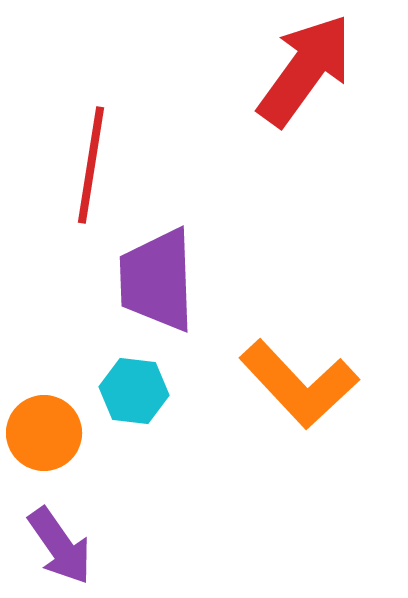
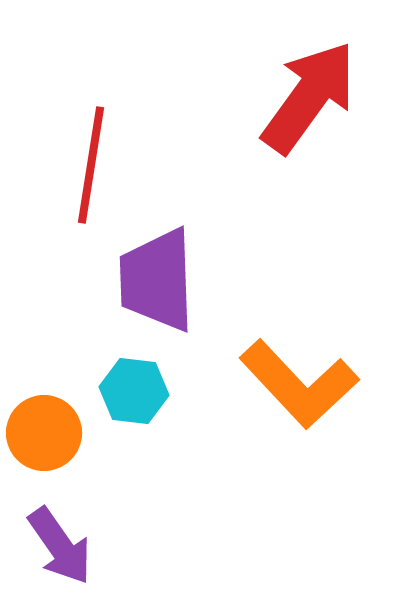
red arrow: moved 4 px right, 27 px down
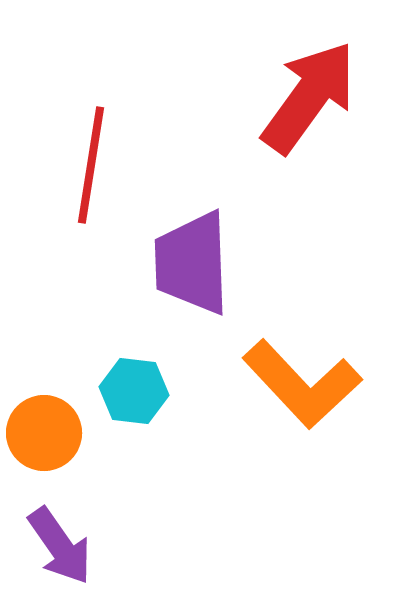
purple trapezoid: moved 35 px right, 17 px up
orange L-shape: moved 3 px right
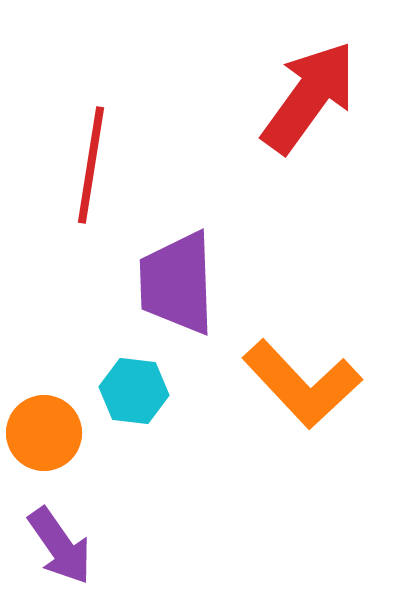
purple trapezoid: moved 15 px left, 20 px down
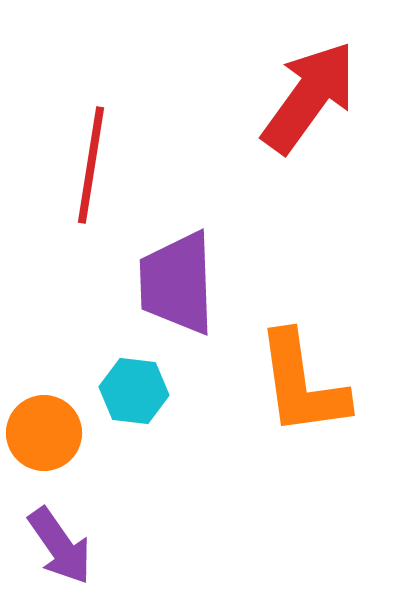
orange L-shape: rotated 35 degrees clockwise
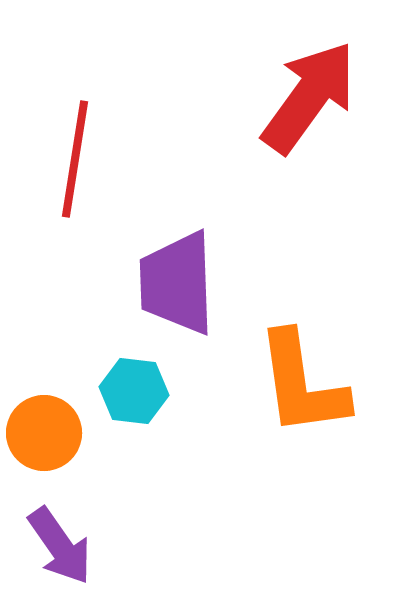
red line: moved 16 px left, 6 px up
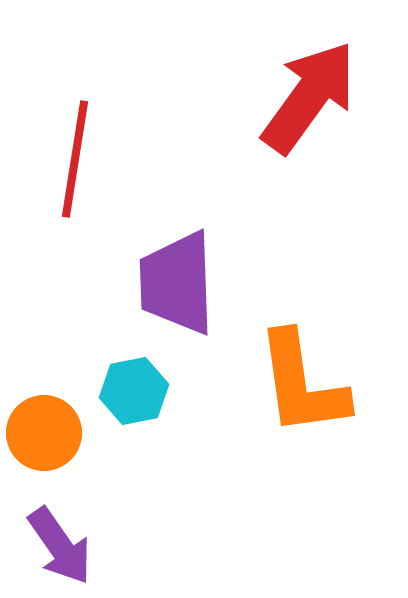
cyan hexagon: rotated 18 degrees counterclockwise
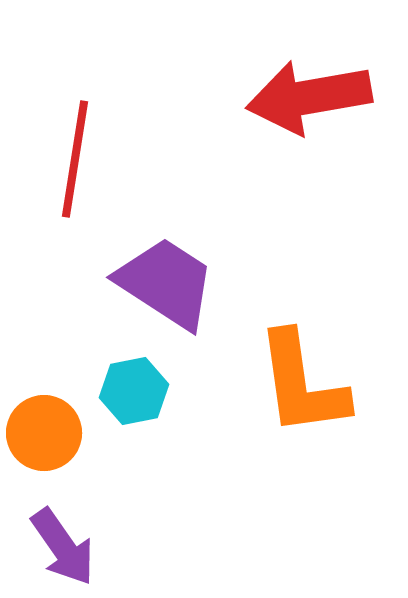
red arrow: rotated 136 degrees counterclockwise
purple trapezoid: moved 11 px left; rotated 125 degrees clockwise
purple arrow: moved 3 px right, 1 px down
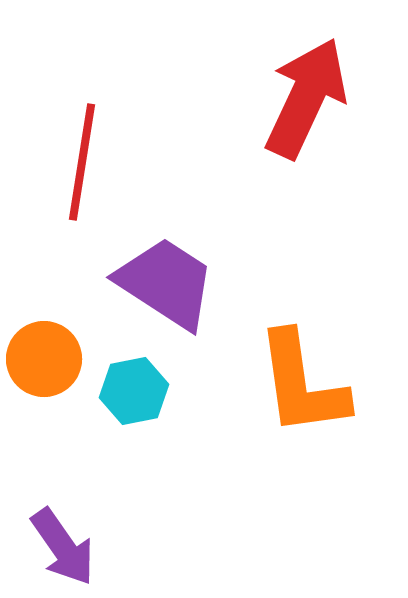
red arrow: moved 3 px left, 1 px down; rotated 125 degrees clockwise
red line: moved 7 px right, 3 px down
orange circle: moved 74 px up
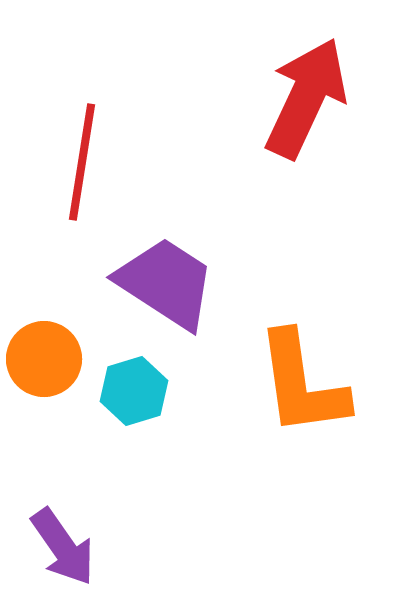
cyan hexagon: rotated 6 degrees counterclockwise
